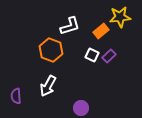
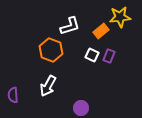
purple rectangle: rotated 24 degrees counterclockwise
purple semicircle: moved 3 px left, 1 px up
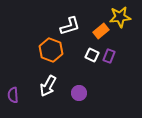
purple circle: moved 2 px left, 15 px up
